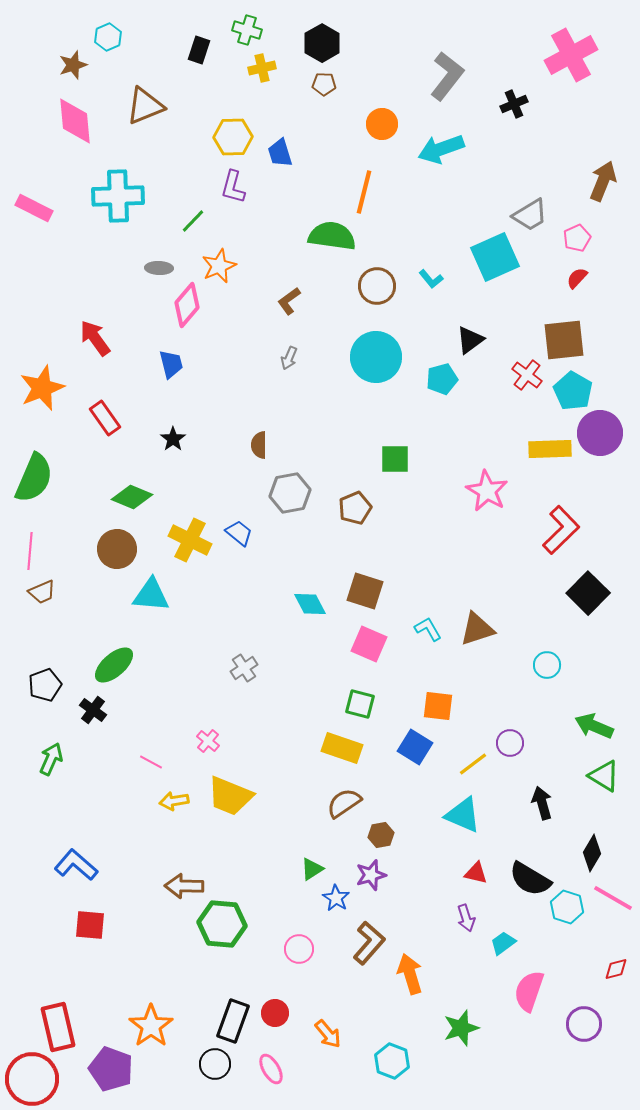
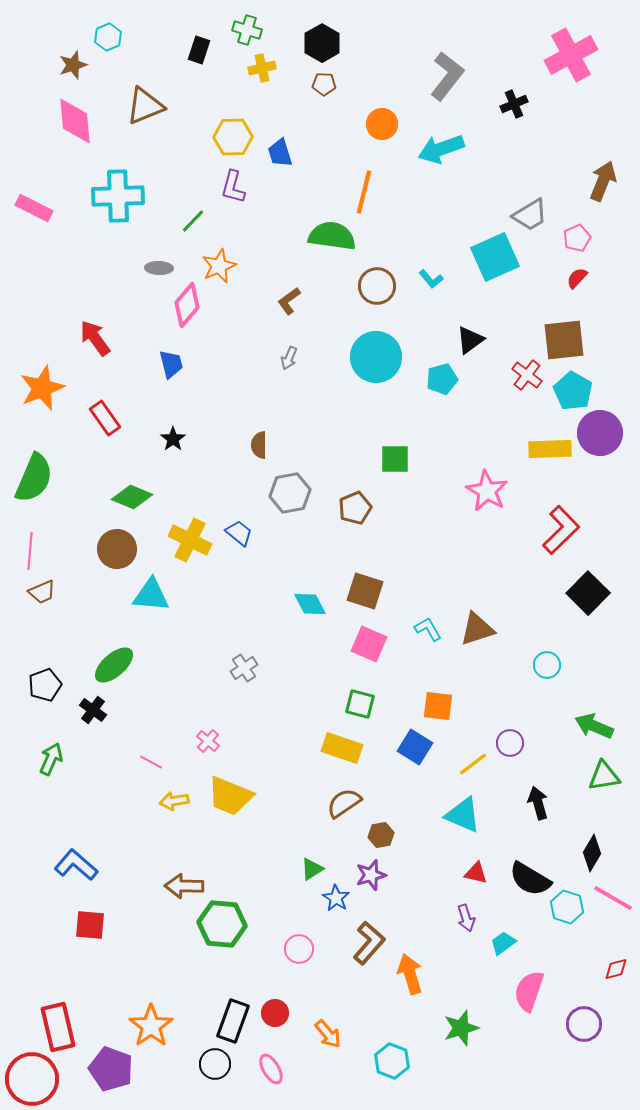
green triangle at (604, 776): rotated 40 degrees counterclockwise
black arrow at (542, 803): moved 4 px left
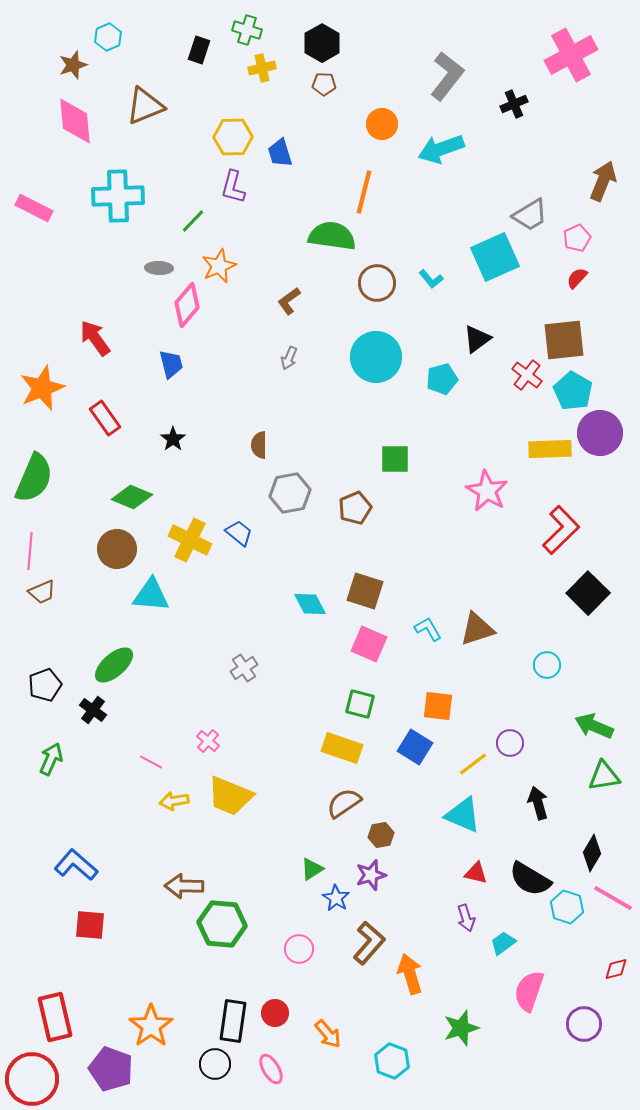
brown circle at (377, 286): moved 3 px up
black triangle at (470, 340): moved 7 px right, 1 px up
black rectangle at (233, 1021): rotated 12 degrees counterclockwise
red rectangle at (58, 1027): moved 3 px left, 10 px up
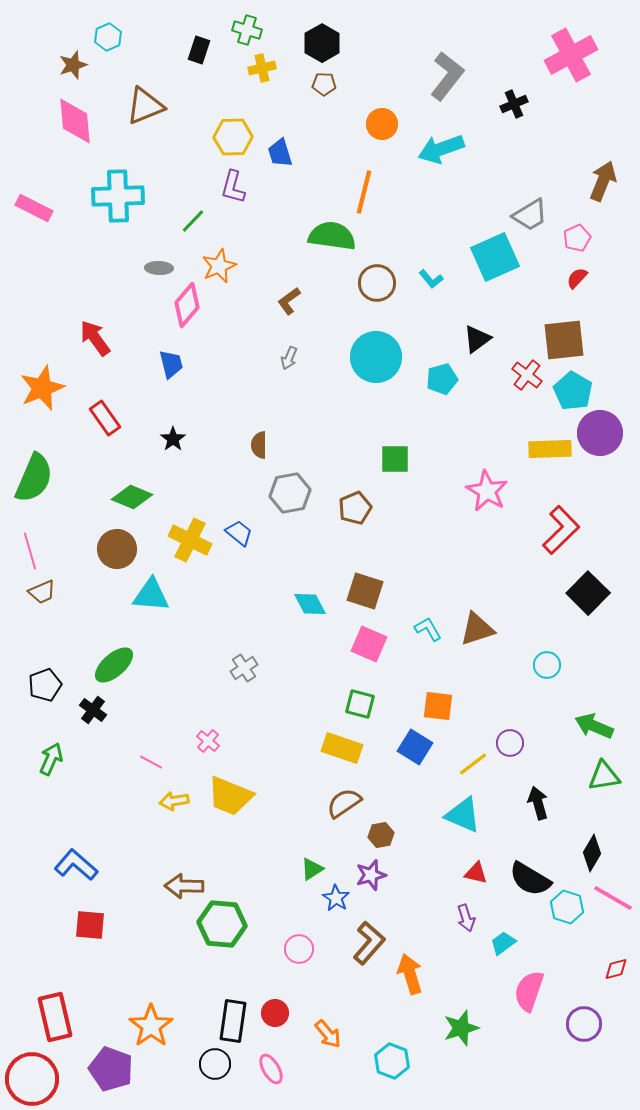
pink line at (30, 551): rotated 21 degrees counterclockwise
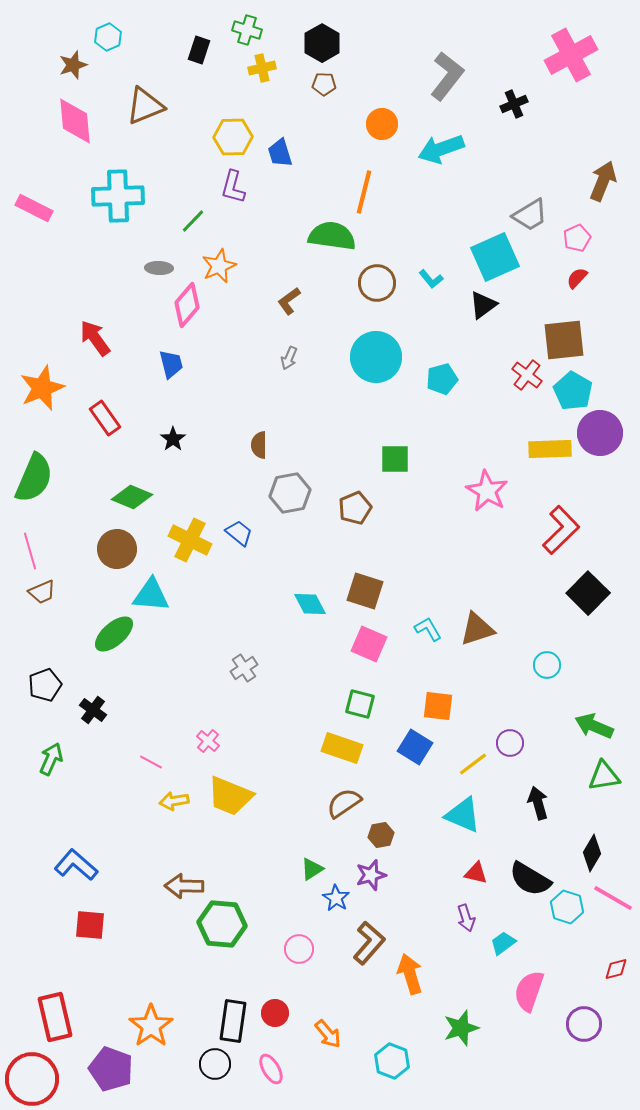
black triangle at (477, 339): moved 6 px right, 34 px up
green ellipse at (114, 665): moved 31 px up
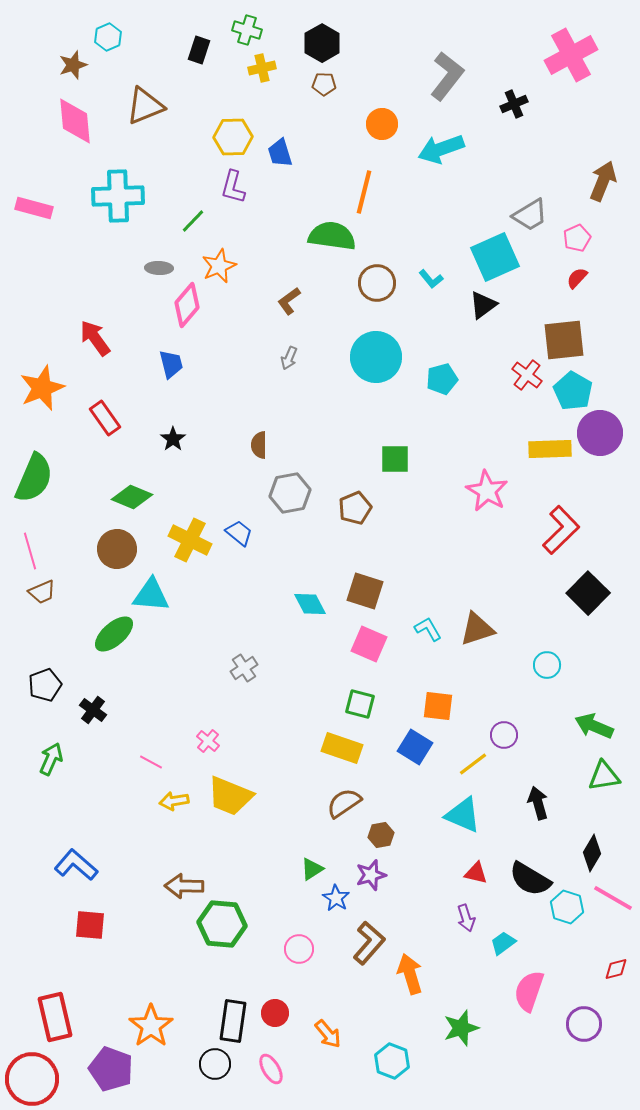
pink rectangle at (34, 208): rotated 12 degrees counterclockwise
purple circle at (510, 743): moved 6 px left, 8 px up
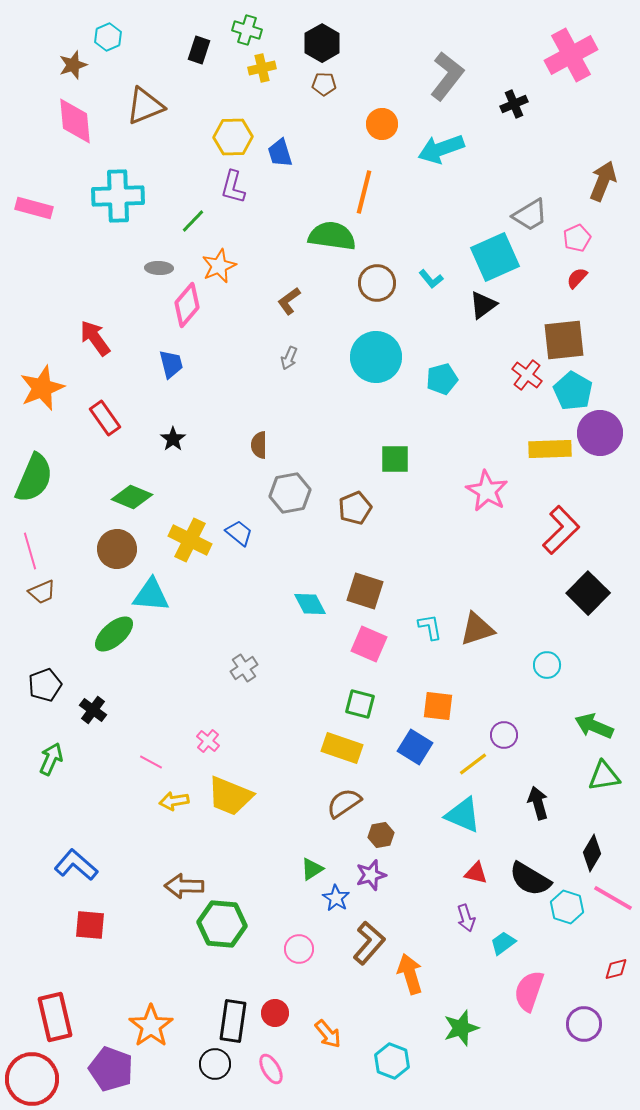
cyan L-shape at (428, 629): moved 2 px right, 2 px up; rotated 20 degrees clockwise
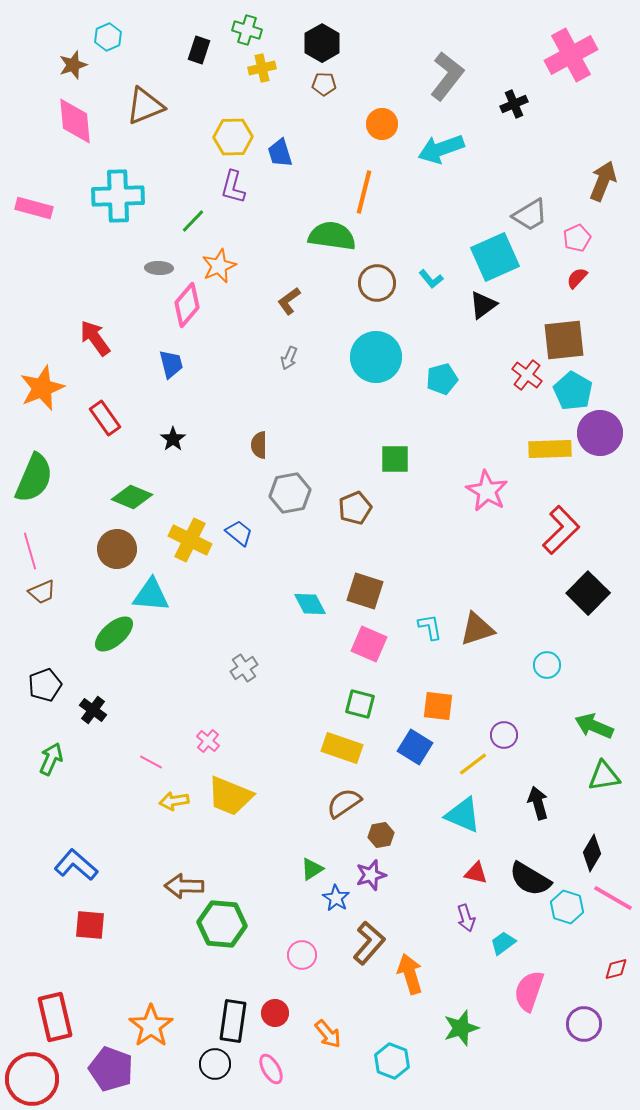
pink circle at (299, 949): moved 3 px right, 6 px down
